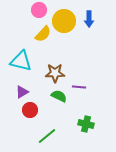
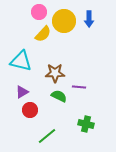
pink circle: moved 2 px down
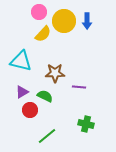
blue arrow: moved 2 px left, 2 px down
green semicircle: moved 14 px left
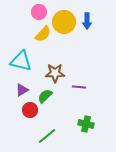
yellow circle: moved 1 px down
purple triangle: moved 2 px up
green semicircle: rotated 70 degrees counterclockwise
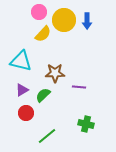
yellow circle: moved 2 px up
green semicircle: moved 2 px left, 1 px up
red circle: moved 4 px left, 3 px down
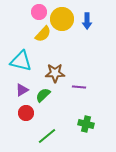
yellow circle: moved 2 px left, 1 px up
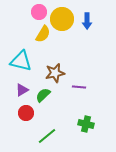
yellow semicircle: rotated 12 degrees counterclockwise
brown star: rotated 12 degrees counterclockwise
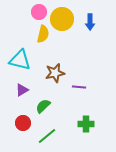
blue arrow: moved 3 px right, 1 px down
yellow semicircle: rotated 18 degrees counterclockwise
cyan triangle: moved 1 px left, 1 px up
green semicircle: moved 11 px down
red circle: moved 3 px left, 10 px down
green cross: rotated 14 degrees counterclockwise
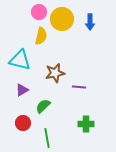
yellow semicircle: moved 2 px left, 2 px down
green line: moved 2 px down; rotated 60 degrees counterclockwise
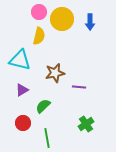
yellow semicircle: moved 2 px left
green cross: rotated 35 degrees counterclockwise
